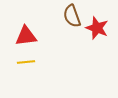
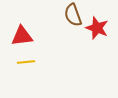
brown semicircle: moved 1 px right, 1 px up
red triangle: moved 4 px left
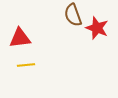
red triangle: moved 2 px left, 2 px down
yellow line: moved 3 px down
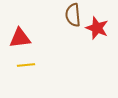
brown semicircle: rotated 15 degrees clockwise
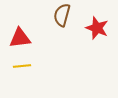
brown semicircle: moved 11 px left; rotated 20 degrees clockwise
yellow line: moved 4 px left, 1 px down
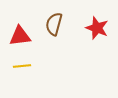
brown semicircle: moved 8 px left, 9 px down
red triangle: moved 2 px up
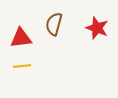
red triangle: moved 1 px right, 2 px down
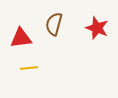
yellow line: moved 7 px right, 2 px down
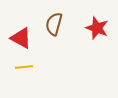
red triangle: rotated 35 degrees clockwise
yellow line: moved 5 px left, 1 px up
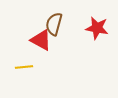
red star: rotated 10 degrees counterclockwise
red triangle: moved 20 px right, 2 px down
